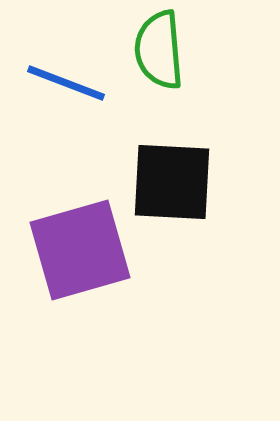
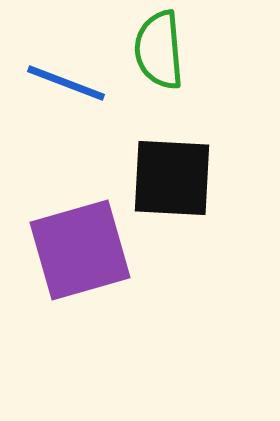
black square: moved 4 px up
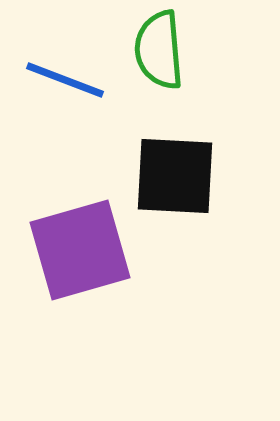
blue line: moved 1 px left, 3 px up
black square: moved 3 px right, 2 px up
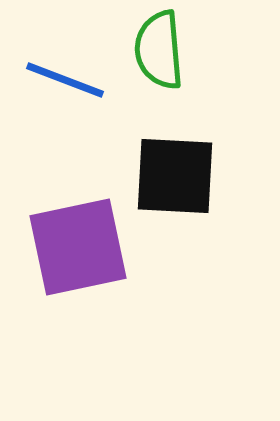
purple square: moved 2 px left, 3 px up; rotated 4 degrees clockwise
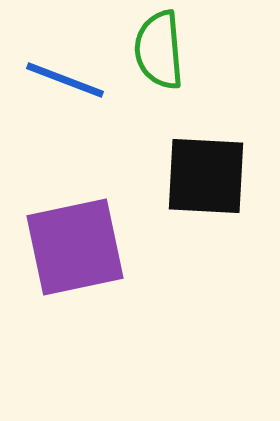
black square: moved 31 px right
purple square: moved 3 px left
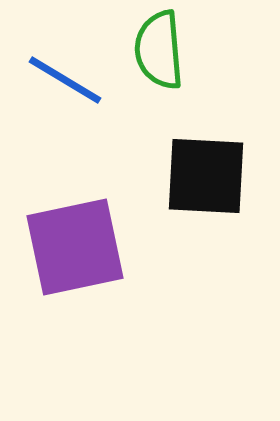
blue line: rotated 10 degrees clockwise
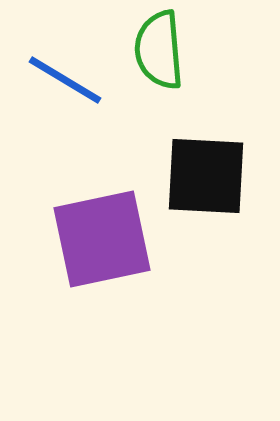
purple square: moved 27 px right, 8 px up
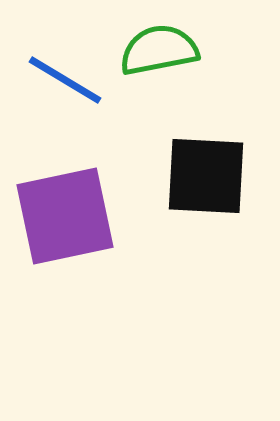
green semicircle: rotated 84 degrees clockwise
purple square: moved 37 px left, 23 px up
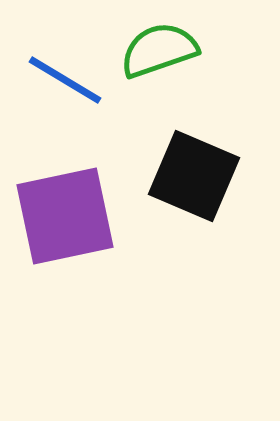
green semicircle: rotated 8 degrees counterclockwise
black square: moved 12 px left; rotated 20 degrees clockwise
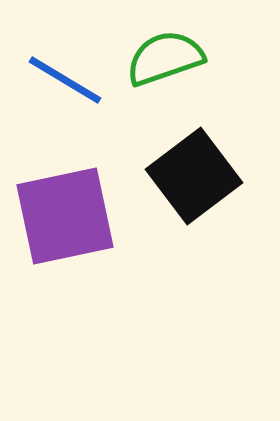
green semicircle: moved 6 px right, 8 px down
black square: rotated 30 degrees clockwise
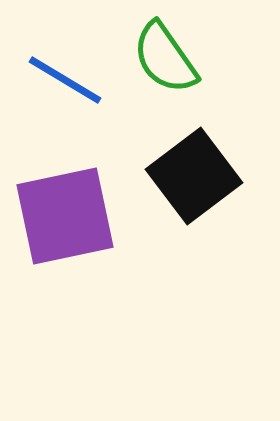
green semicircle: rotated 106 degrees counterclockwise
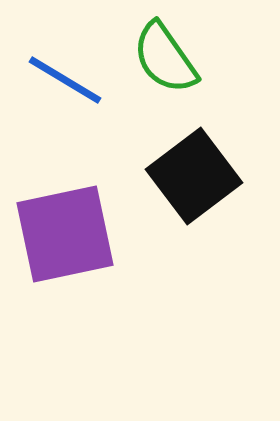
purple square: moved 18 px down
